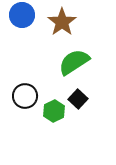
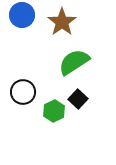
black circle: moved 2 px left, 4 px up
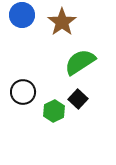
green semicircle: moved 6 px right
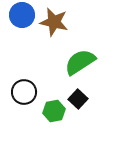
brown star: moved 8 px left; rotated 24 degrees counterclockwise
black circle: moved 1 px right
green hexagon: rotated 15 degrees clockwise
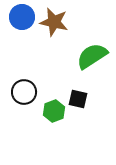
blue circle: moved 2 px down
green semicircle: moved 12 px right, 6 px up
black square: rotated 30 degrees counterclockwise
green hexagon: rotated 10 degrees counterclockwise
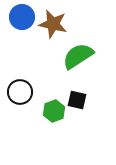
brown star: moved 1 px left, 2 px down
green semicircle: moved 14 px left
black circle: moved 4 px left
black square: moved 1 px left, 1 px down
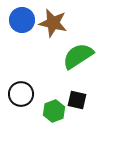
blue circle: moved 3 px down
brown star: moved 1 px up
black circle: moved 1 px right, 2 px down
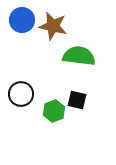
brown star: moved 3 px down
green semicircle: moved 1 px right; rotated 40 degrees clockwise
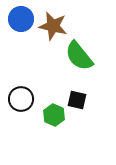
blue circle: moved 1 px left, 1 px up
green semicircle: rotated 136 degrees counterclockwise
black circle: moved 5 px down
green hexagon: moved 4 px down; rotated 15 degrees counterclockwise
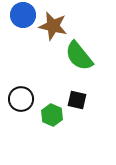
blue circle: moved 2 px right, 4 px up
green hexagon: moved 2 px left
